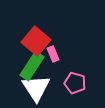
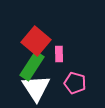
pink rectangle: moved 6 px right; rotated 21 degrees clockwise
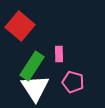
red square: moved 16 px left, 15 px up
pink pentagon: moved 2 px left, 1 px up
white triangle: moved 1 px left
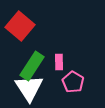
pink rectangle: moved 8 px down
pink pentagon: rotated 15 degrees clockwise
white triangle: moved 6 px left
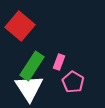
pink rectangle: rotated 21 degrees clockwise
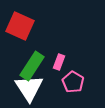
red square: rotated 16 degrees counterclockwise
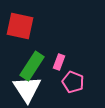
red square: rotated 12 degrees counterclockwise
pink pentagon: rotated 10 degrees counterclockwise
white triangle: moved 2 px left, 1 px down
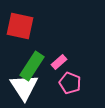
pink rectangle: rotated 28 degrees clockwise
pink pentagon: moved 3 px left, 1 px down
white triangle: moved 3 px left, 2 px up
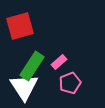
red square: rotated 28 degrees counterclockwise
pink pentagon: rotated 30 degrees clockwise
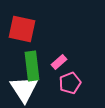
red square: moved 2 px right, 3 px down; rotated 28 degrees clockwise
green rectangle: rotated 40 degrees counterclockwise
white triangle: moved 2 px down
